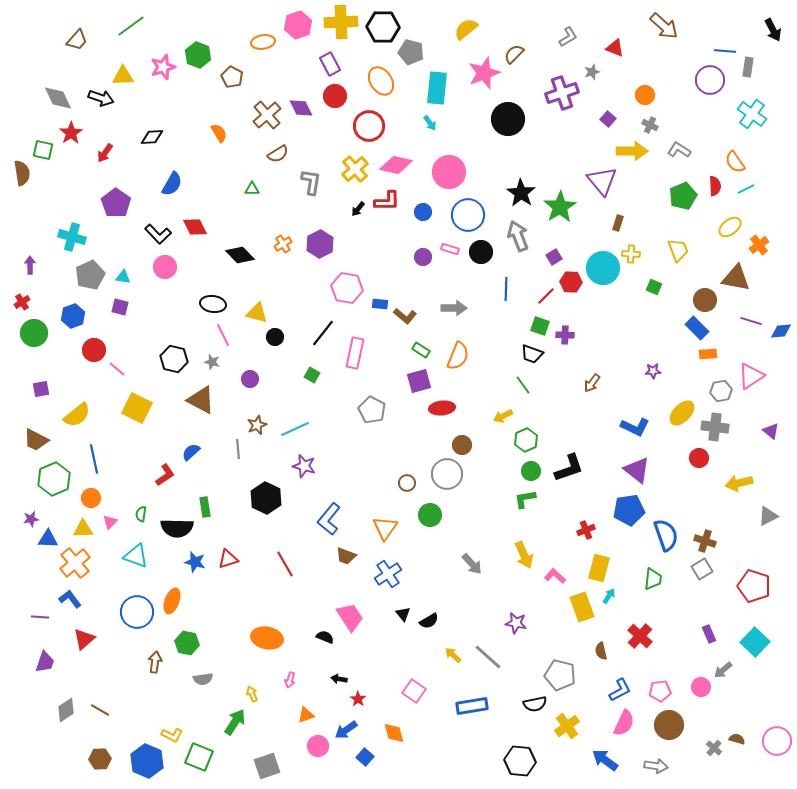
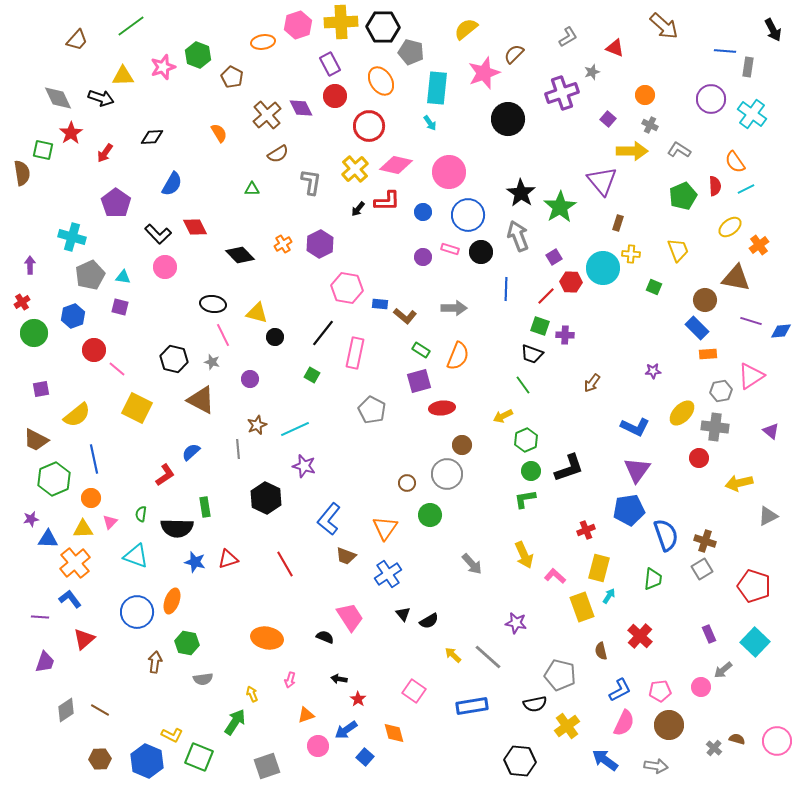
purple circle at (710, 80): moved 1 px right, 19 px down
purple triangle at (637, 470): rotated 28 degrees clockwise
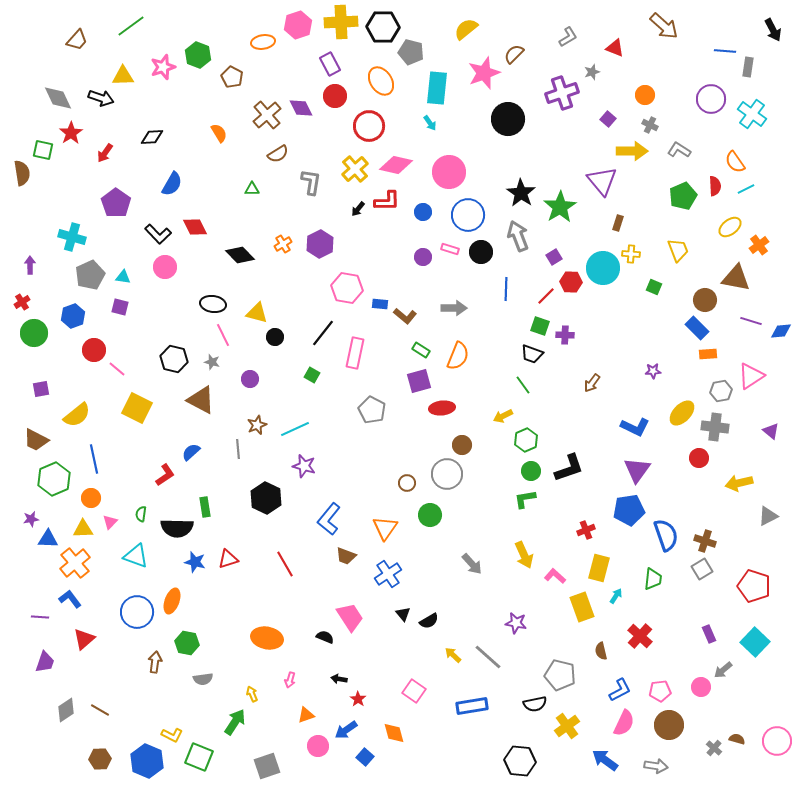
cyan arrow at (609, 596): moved 7 px right
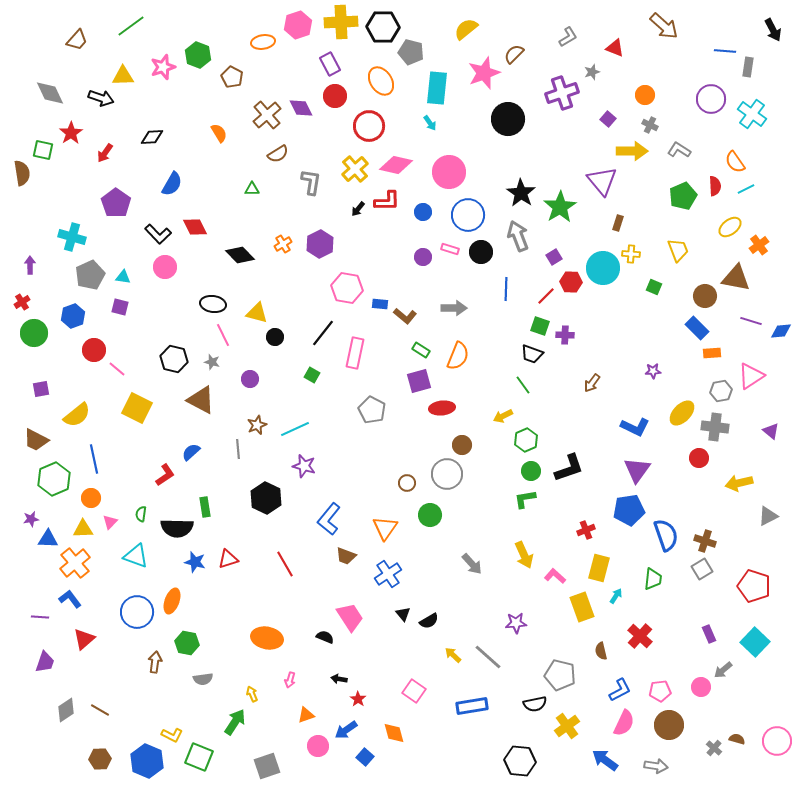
gray diamond at (58, 98): moved 8 px left, 5 px up
brown circle at (705, 300): moved 4 px up
orange rectangle at (708, 354): moved 4 px right, 1 px up
purple star at (516, 623): rotated 15 degrees counterclockwise
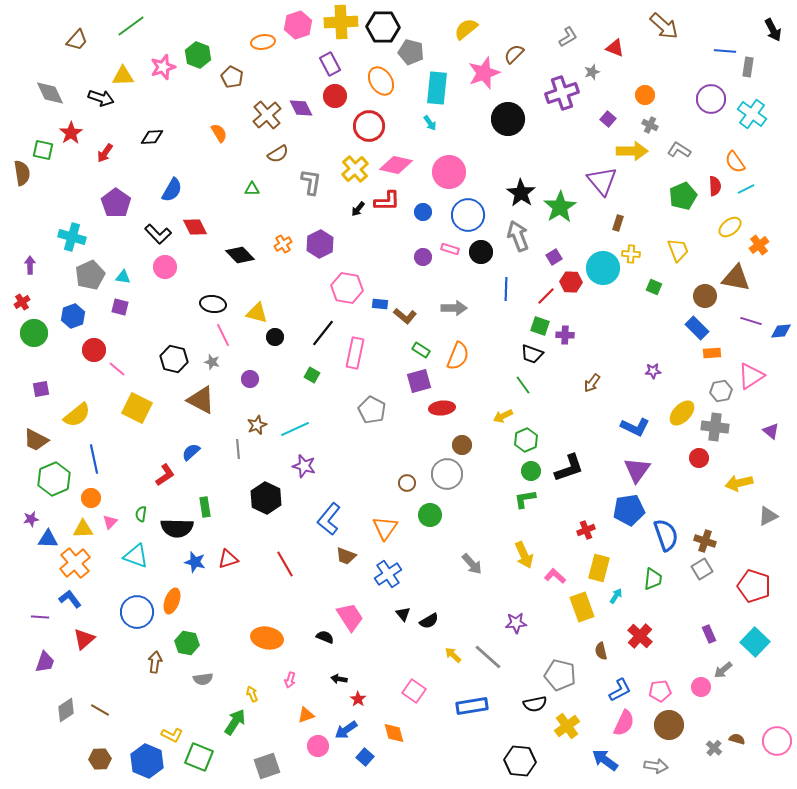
blue semicircle at (172, 184): moved 6 px down
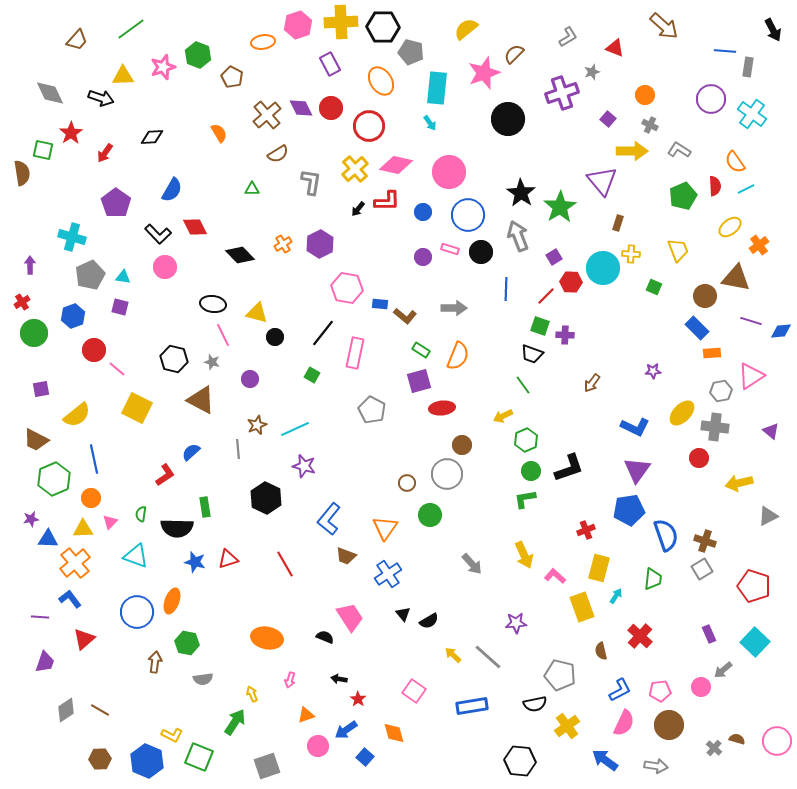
green line at (131, 26): moved 3 px down
red circle at (335, 96): moved 4 px left, 12 px down
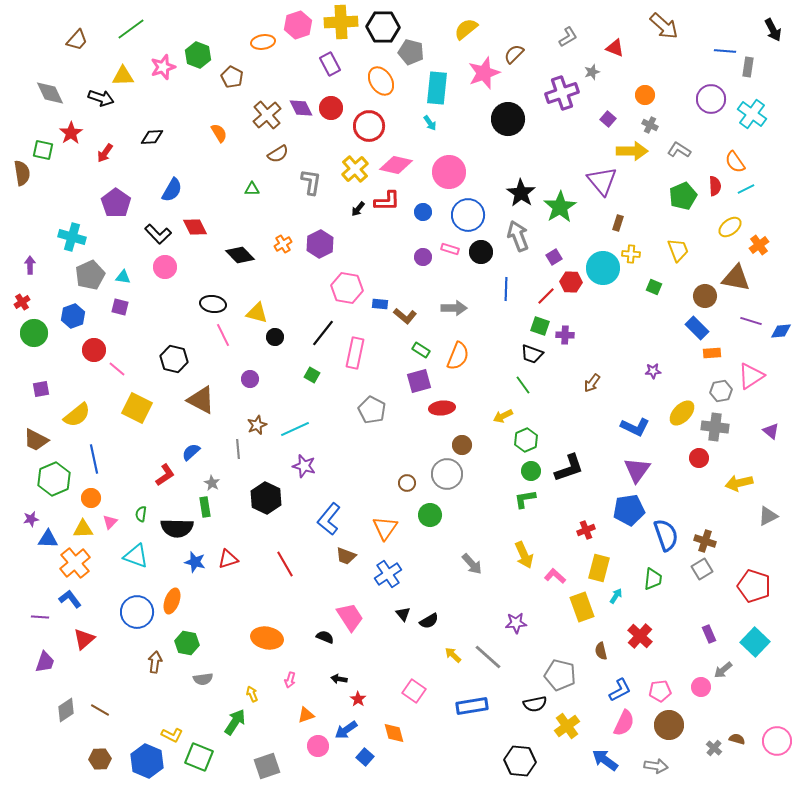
gray star at (212, 362): moved 121 px down; rotated 14 degrees clockwise
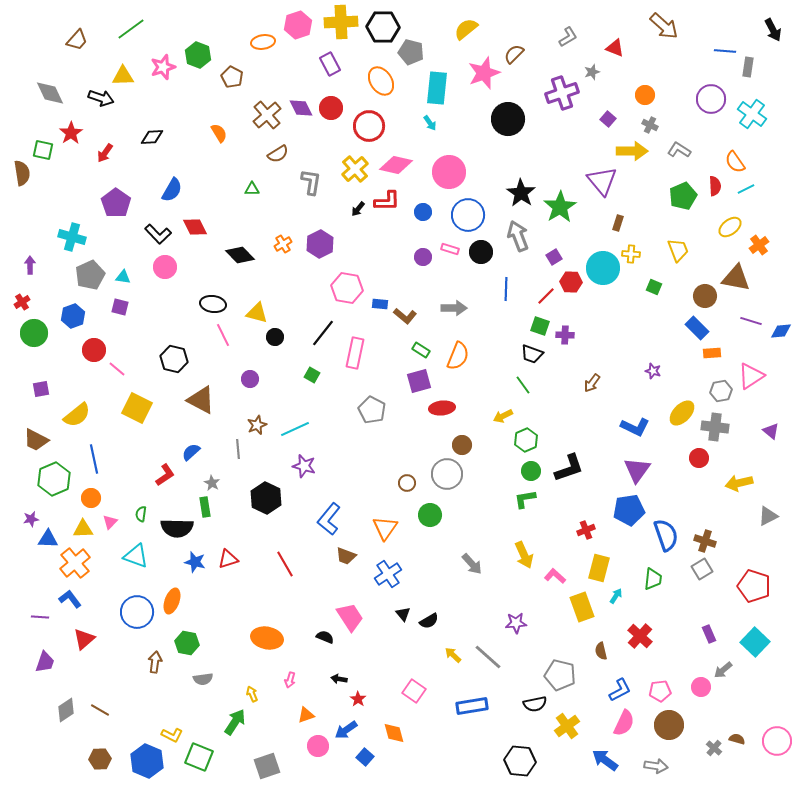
purple star at (653, 371): rotated 21 degrees clockwise
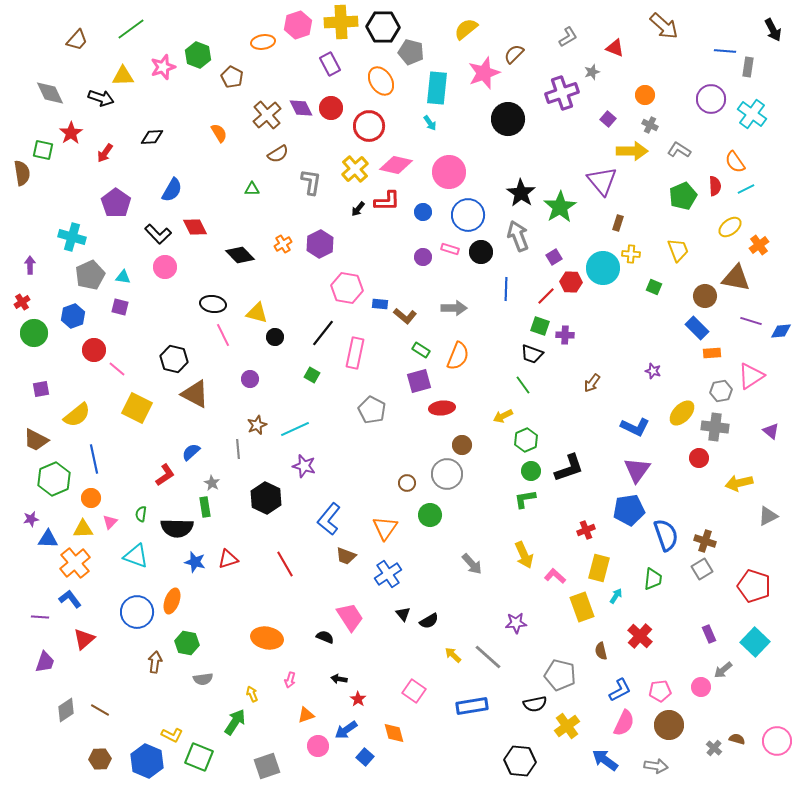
brown triangle at (201, 400): moved 6 px left, 6 px up
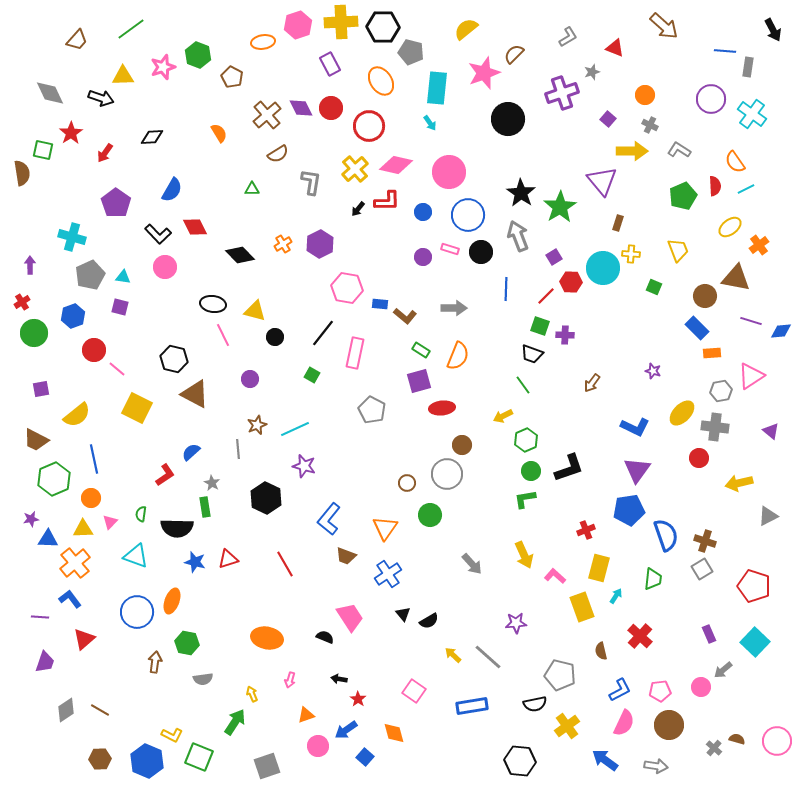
yellow triangle at (257, 313): moved 2 px left, 2 px up
